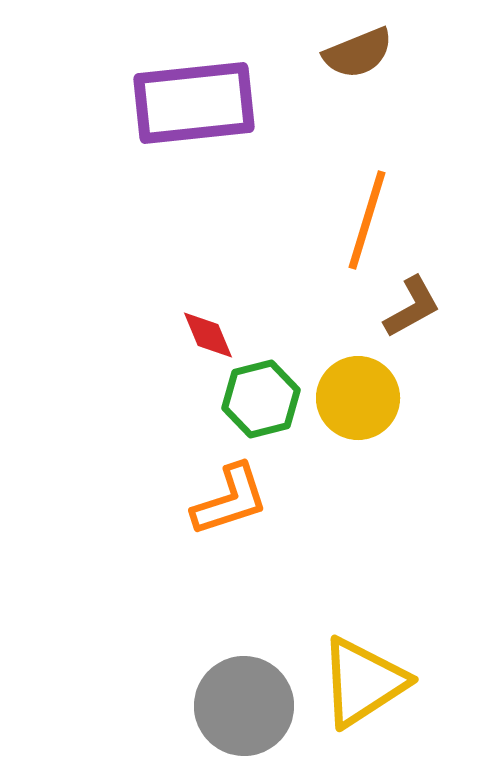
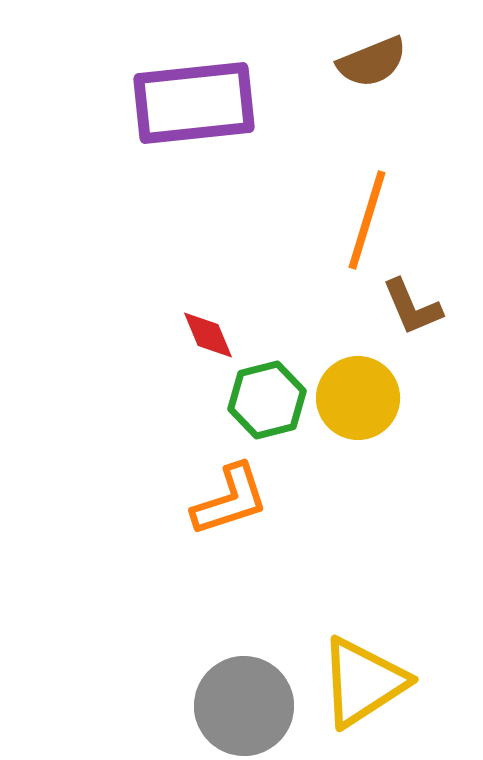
brown semicircle: moved 14 px right, 9 px down
brown L-shape: rotated 96 degrees clockwise
green hexagon: moved 6 px right, 1 px down
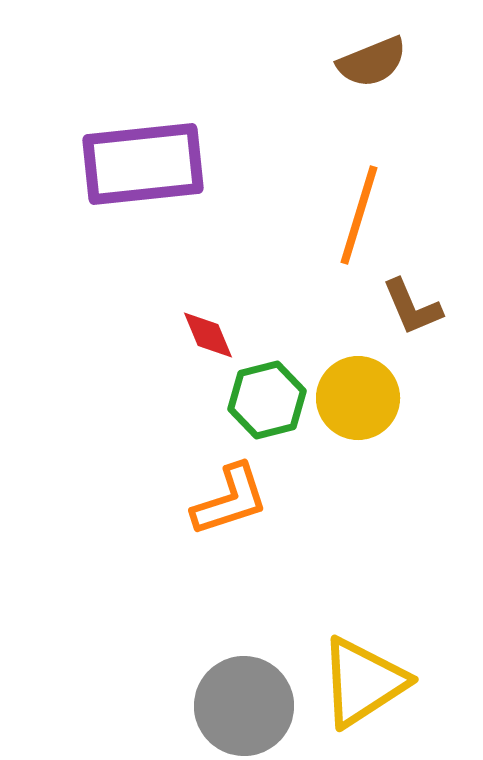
purple rectangle: moved 51 px left, 61 px down
orange line: moved 8 px left, 5 px up
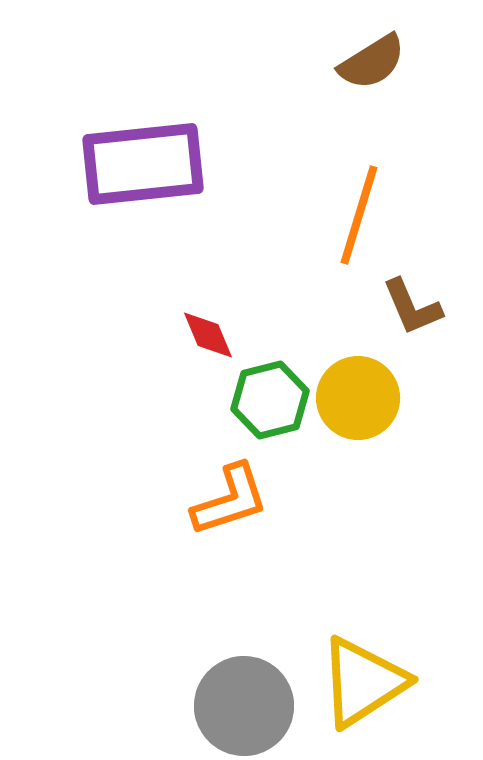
brown semicircle: rotated 10 degrees counterclockwise
green hexagon: moved 3 px right
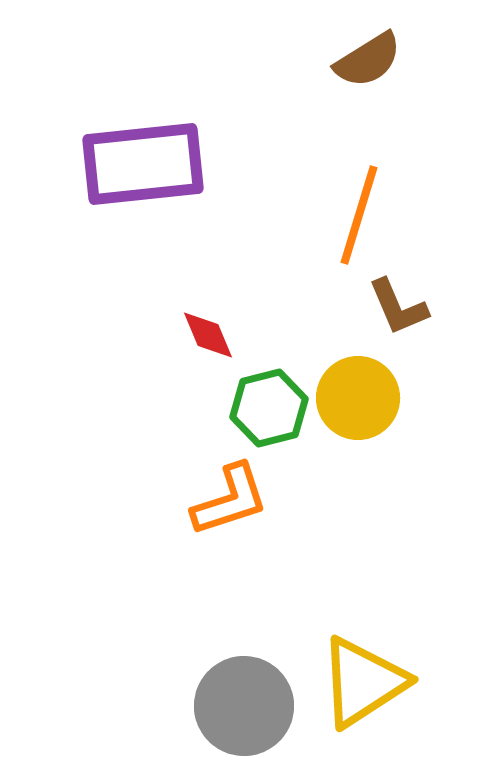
brown semicircle: moved 4 px left, 2 px up
brown L-shape: moved 14 px left
green hexagon: moved 1 px left, 8 px down
